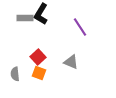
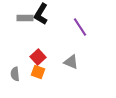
orange square: moved 1 px left, 1 px up
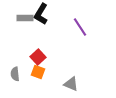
gray triangle: moved 22 px down
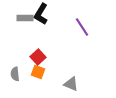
purple line: moved 2 px right
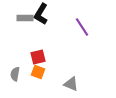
red square: rotated 28 degrees clockwise
gray semicircle: rotated 16 degrees clockwise
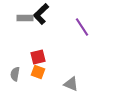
black L-shape: rotated 15 degrees clockwise
